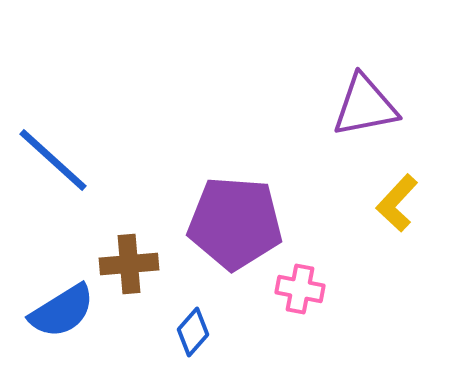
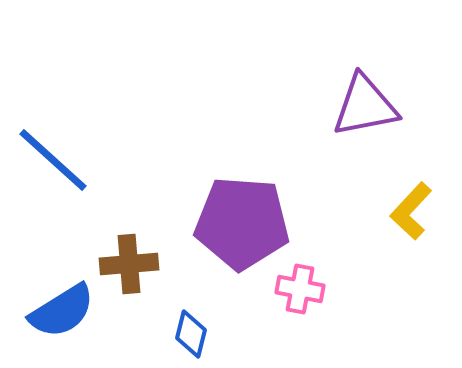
yellow L-shape: moved 14 px right, 8 px down
purple pentagon: moved 7 px right
blue diamond: moved 2 px left, 2 px down; rotated 27 degrees counterclockwise
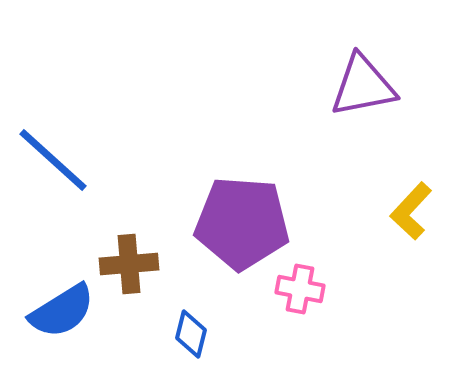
purple triangle: moved 2 px left, 20 px up
